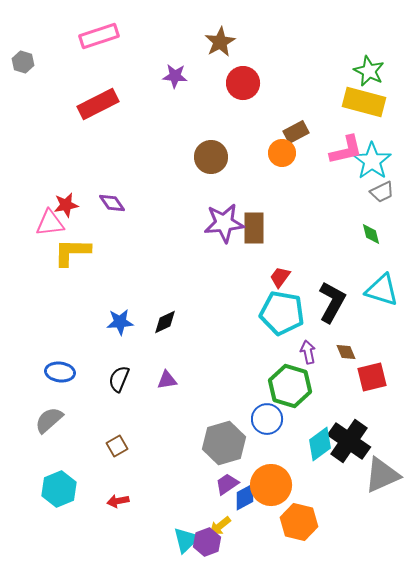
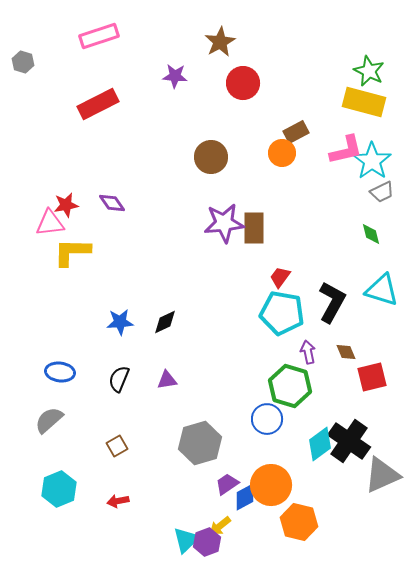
gray hexagon at (224, 443): moved 24 px left
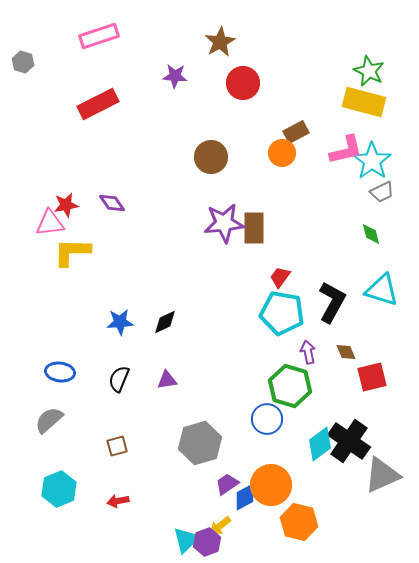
brown square at (117, 446): rotated 15 degrees clockwise
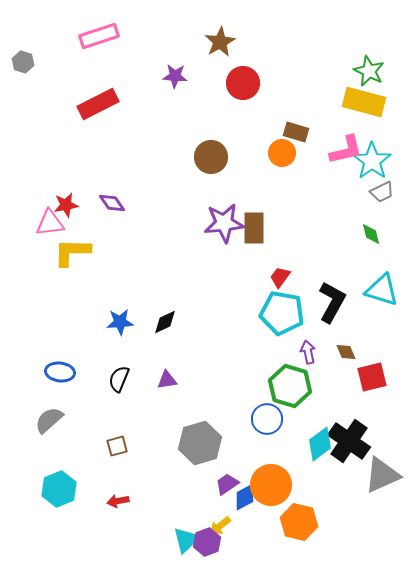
brown rectangle at (296, 132): rotated 45 degrees clockwise
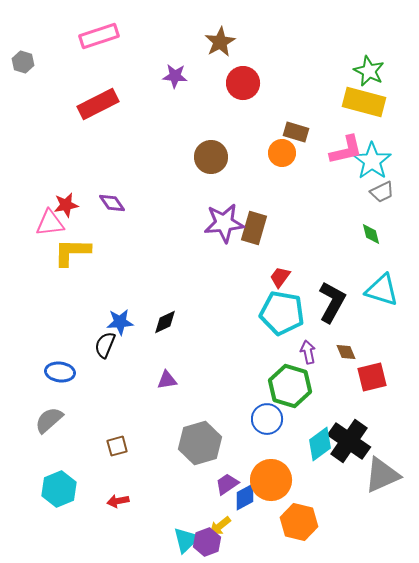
brown rectangle at (254, 228): rotated 16 degrees clockwise
black semicircle at (119, 379): moved 14 px left, 34 px up
orange circle at (271, 485): moved 5 px up
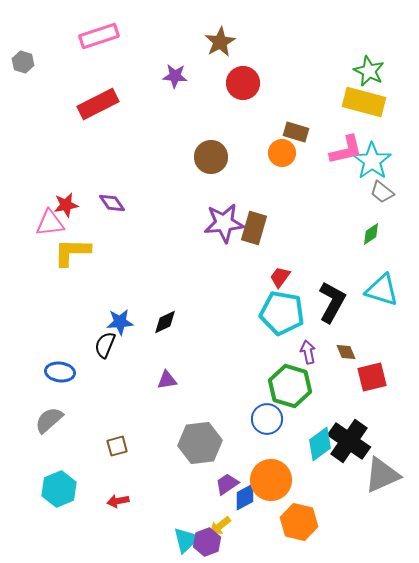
gray trapezoid at (382, 192): rotated 65 degrees clockwise
green diamond at (371, 234): rotated 70 degrees clockwise
gray hexagon at (200, 443): rotated 9 degrees clockwise
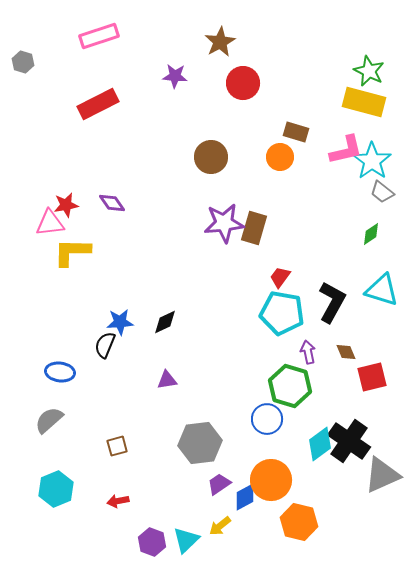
orange circle at (282, 153): moved 2 px left, 4 px down
purple trapezoid at (227, 484): moved 8 px left
cyan hexagon at (59, 489): moved 3 px left
purple hexagon at (207, 542): moved 55 px left; rotated 20 degrees counterclockwise
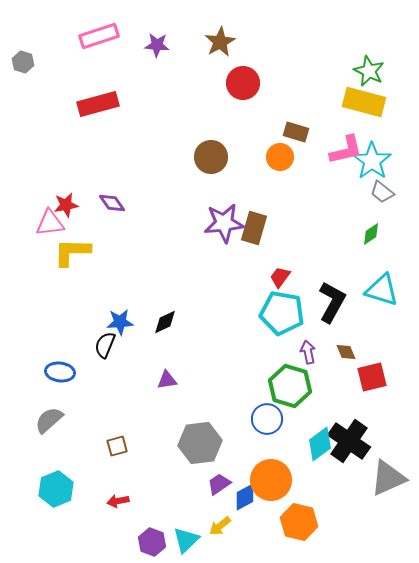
purple star at (175, 76): moved 18 px left, 31 px up
red rectangle at (98, 104): rotated 12 degrees clockwise
gray triangle at (382, 475): moved 6 px right, 3 px down
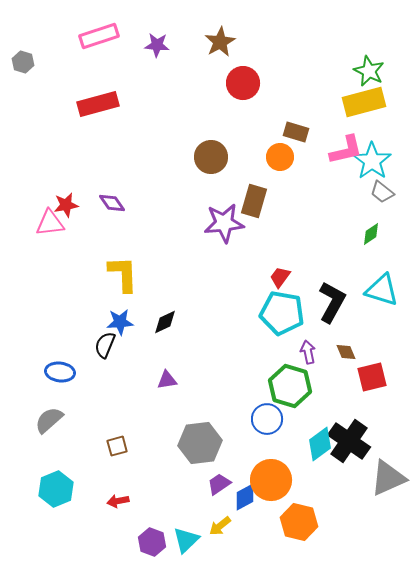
yellow rectangle at (364, 102): rotated 30 degrees counterclockwise
brown rectangle at (254, 228): moved 27 px up
yellow L-shape at (72, 252): moved 51 px right, 22 px down; rotated 87 degrees clockwise
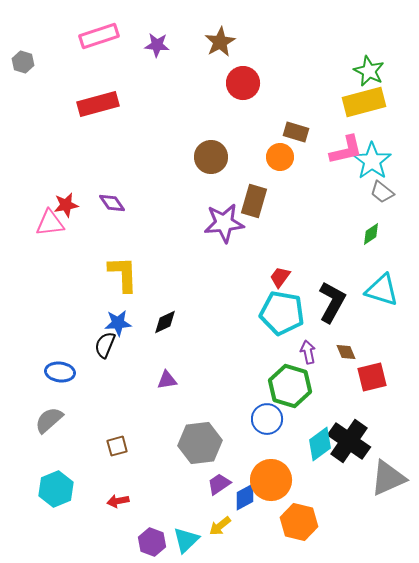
blue star at (120, 322): moved 2 px left, 1 px down
